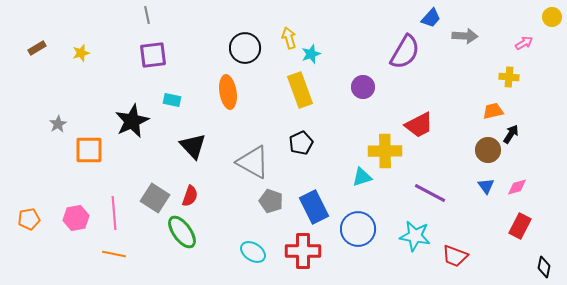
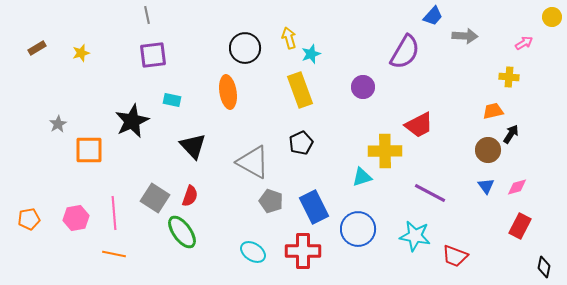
blue trapezoid at (431, 18): moved 2 px right, 2 px up
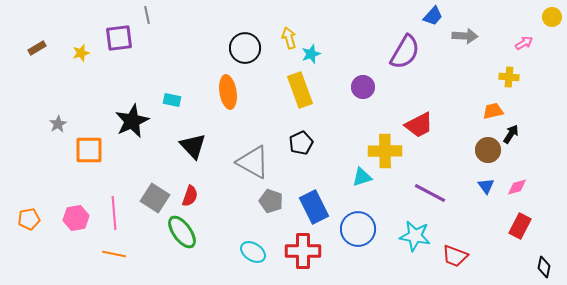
purple square at (153, 55): moved 34 px left, 17 px up
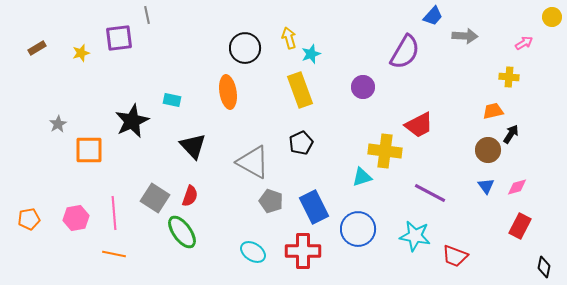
yellow cross at (385, 151): rotated 8 degrees clockwise
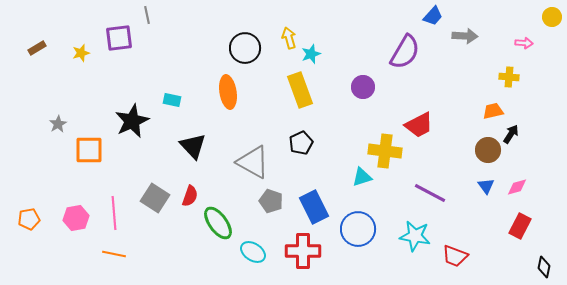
pink arrow at (524, 43): rotated 36 degrees clockwise
green ellipse at (182, 232): moved 36 px right, 9 px up
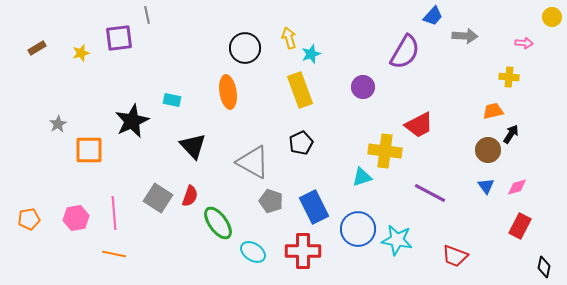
gray square at (155, 198): moved 3 px right
cyan star at (415, 236): moved 18 px left, 4 px down
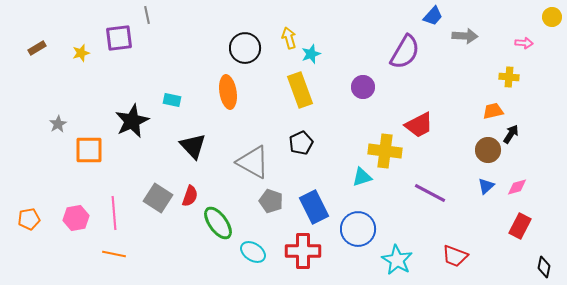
blue triangle at (486, 186): rotated 24 degrees clockwise
cyan star at (397, 240): moved 20 px down; rotated 20 degrees clockwise
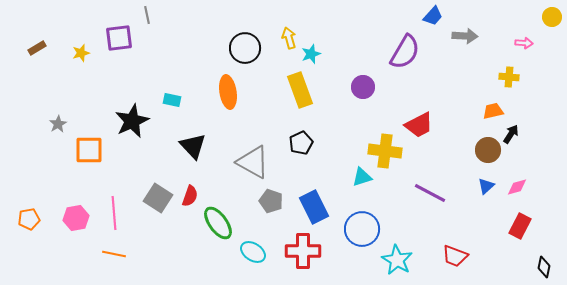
blue circle at (358, 229): moved 4 px right
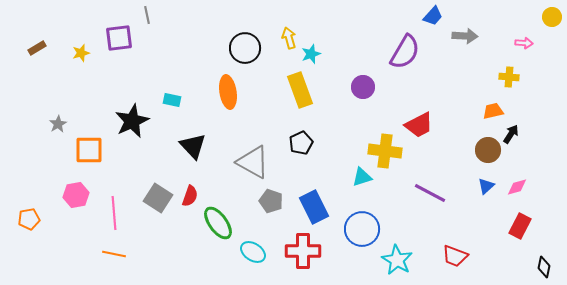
pink hexagon at (76, 218): moved 23 px up
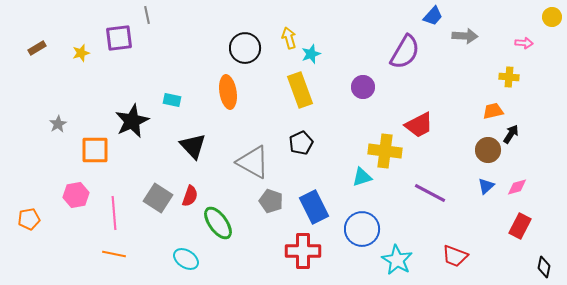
orange square at (89, 150): moved 6 px right
cyan ellipse at (253, 252): moved 67 px left, 7 px down
